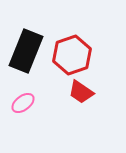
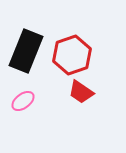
pink ellipse: moved 2 px up
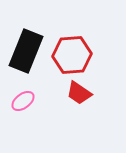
red hexagon: rotated 15 degrees clockwise
red trapezoid: moved 2 px left, 1 px down
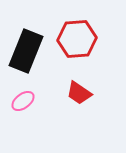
red hexagon: moved 5 px right, 16 px up
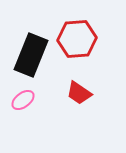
black rectangle: moved 5 px right, 4 px down
pink ellipse: moved 1 px up
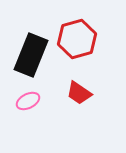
red hexagon: rotated 12 degrees counterclockwise
pink ellipse: moved 5 px right, 1 px down; rotated 10 degrees clockwise
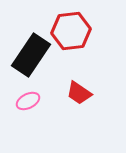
red hexagon: moved 6 px left, 8 px up; rotated 9 degrees clockwise
black rectangle: rotated 12 degrees clockwise
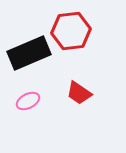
black rectangle: moved 2 px left, 2 px up; rotated 33 degrees clockwise
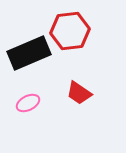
red hexagon: moved 1 px left
pink ellipse: moved 2 px down
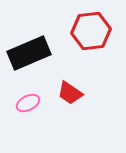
red hexagon: moved 21 px right
red trapezoid: moved 9 px left
